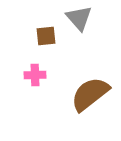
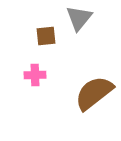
gray triangle: rotated 20 degrees clockwise
brown semicircle: moved 4 px right, 1 px up
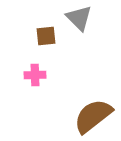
gray triangle: rotated 24 degrees counterclockwise
brown semicircle: moved 1 px left, 23 px down
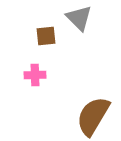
brown semicircle: rotated 21 degrees counterclockwise
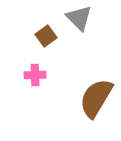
brown square: rotated 30 degrees counterclockwise
brown semicircle: moved 3 px right, 18 px up
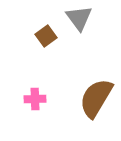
gray triangle: rotated 8 degrees clockwise
pink cross: moved 24 px down
